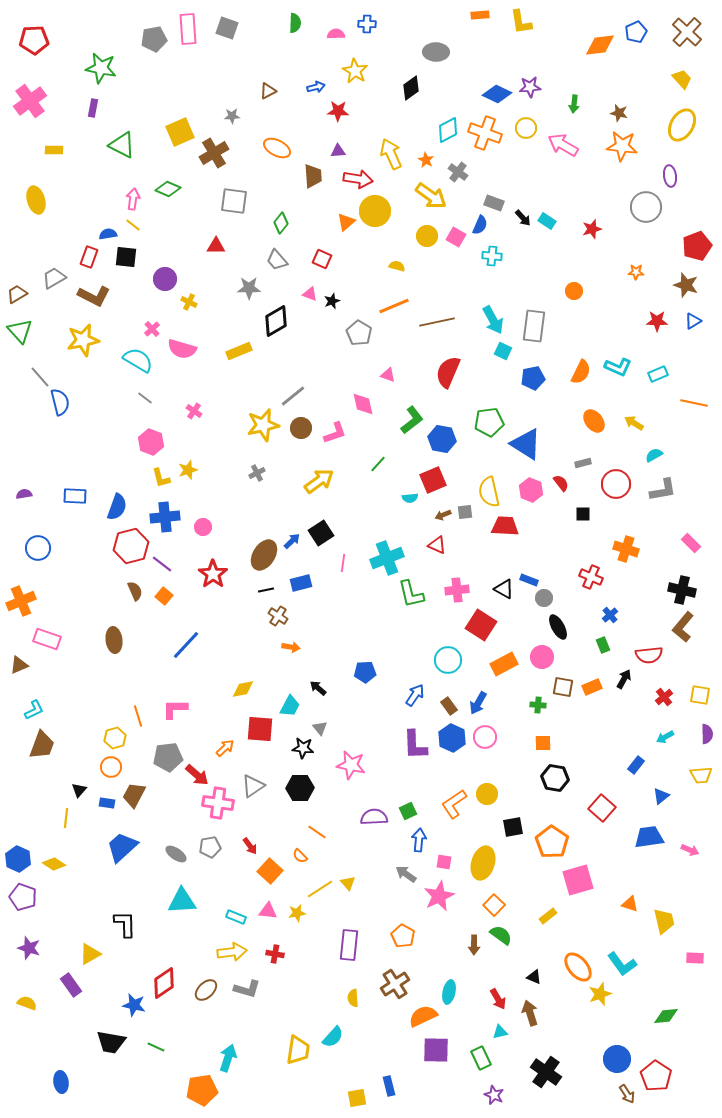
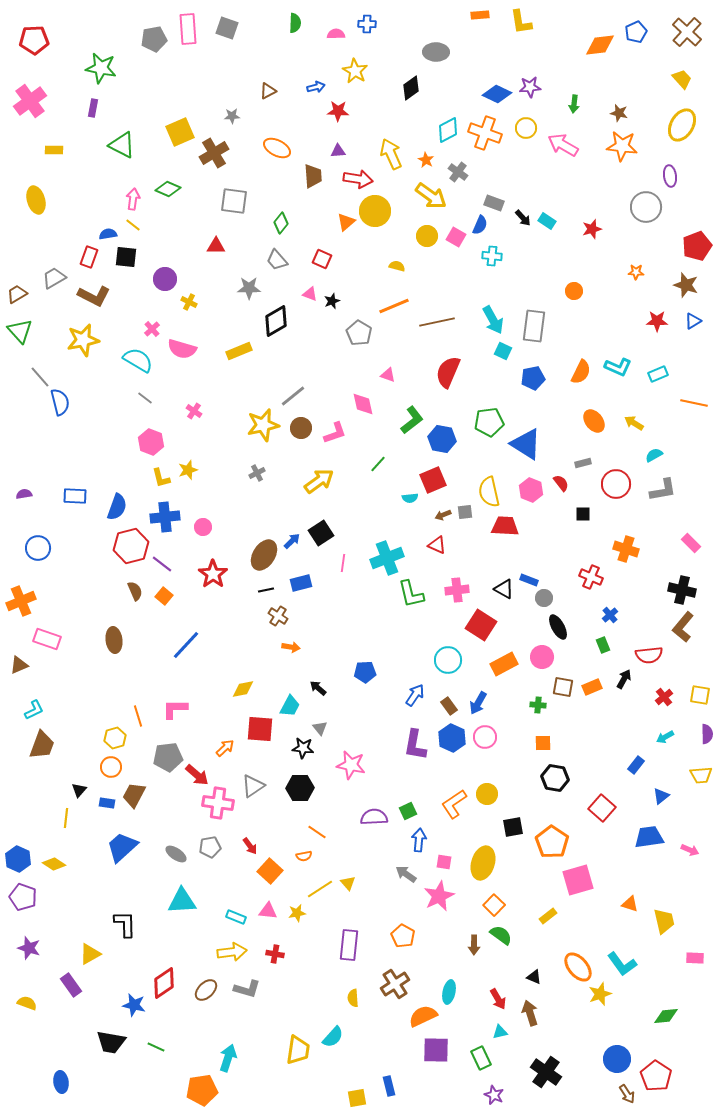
purple L-shape at (415, 745): rotated 12 degrees clockwise
orange semicircle at (300, 856): moved 4 px right; rotated 56 degrees counterclockwise
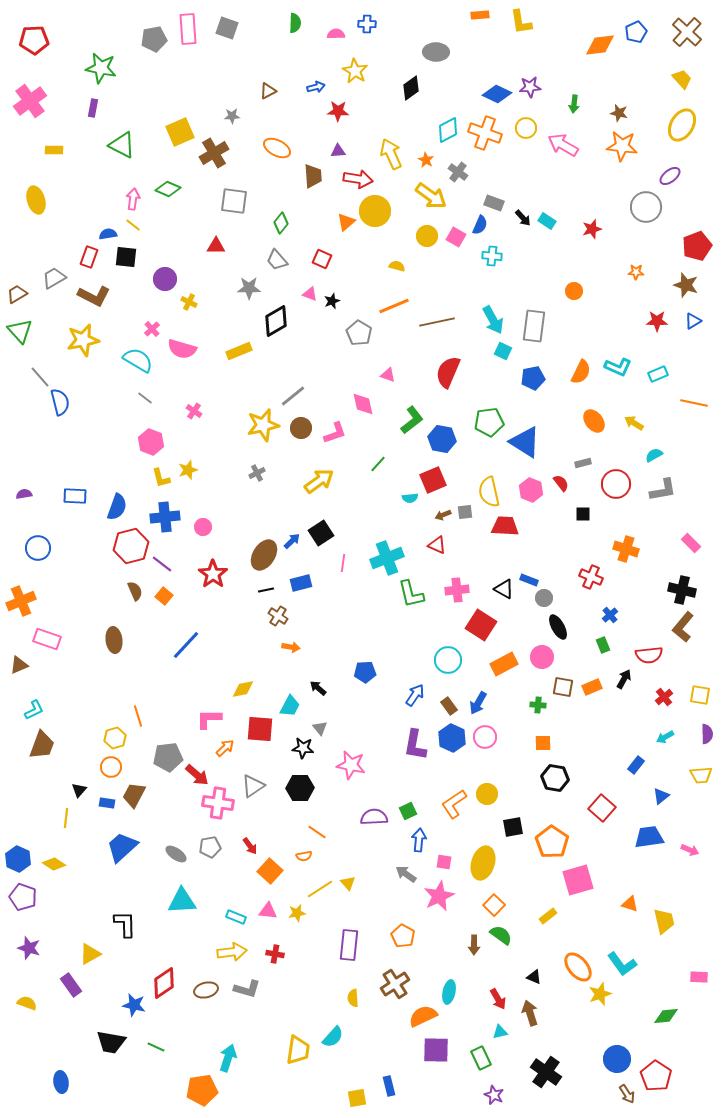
purple ellipse at (670, 176): rotated 60 degrees clockwise
blue triangle at (526, 444): moved 1 px left, 2 px up
pink L-shape at (175, 709): moved 34 px right, 10 px down
pink rectangle at (695, 958): moved 4 px right, 19 px down
brown ellipse at (206, 990): rotated 30 degrees clockwise
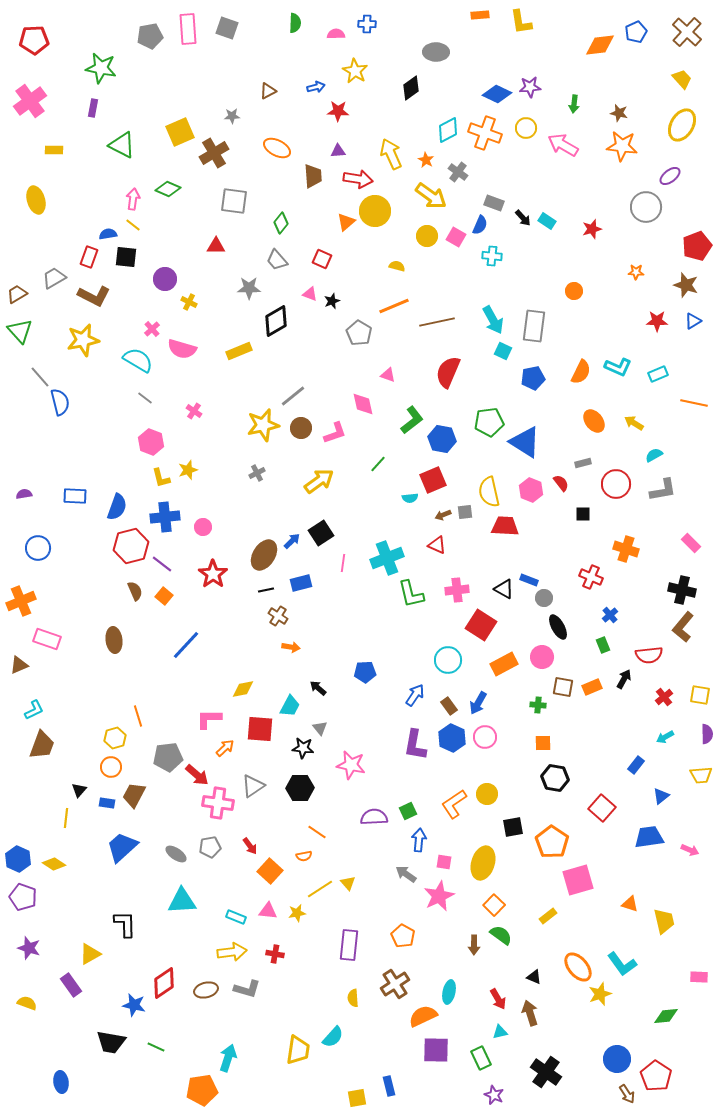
gray pentagon at (154, 39): moved 4 px left, 3 px up
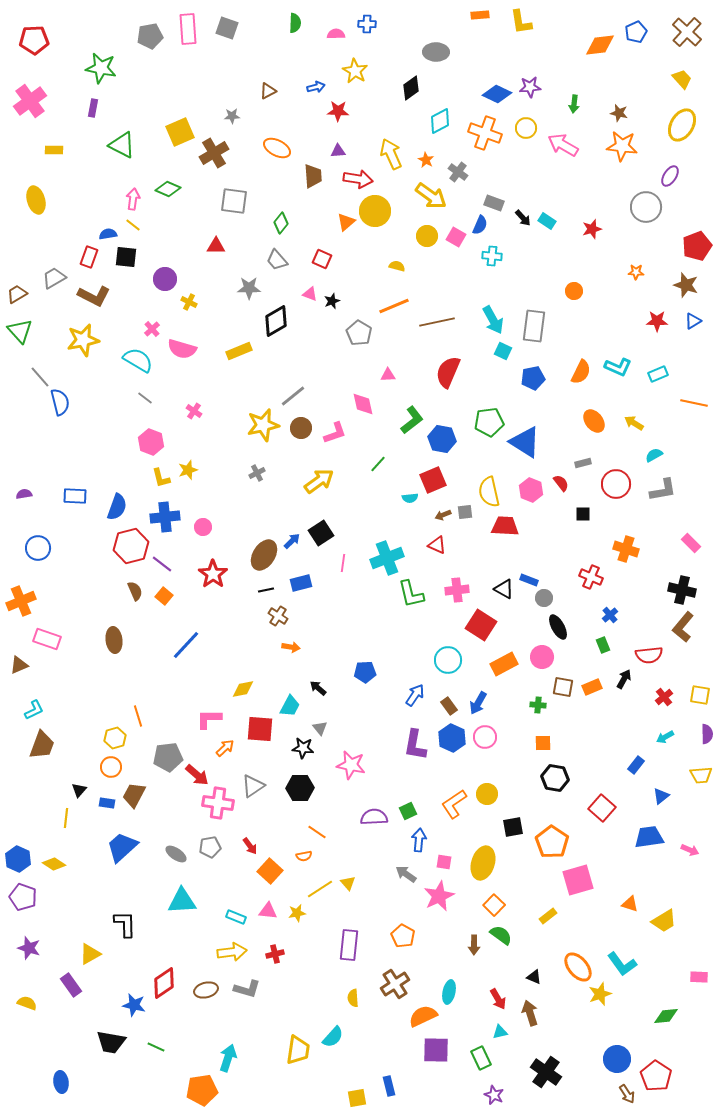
cyan diamond at (448, 130): moved 8 px left, 9 px up
purple ellipse at (670, 176): rotated 20 degrees counterclockwise
pink triangle at (388, 375): rotated 21 degrees counterclockwise
yellow trapezoid at (664, 921): rotated 72 degrees clockwise
red cross at (275, 954): rotated 24 degrees counterclockwise
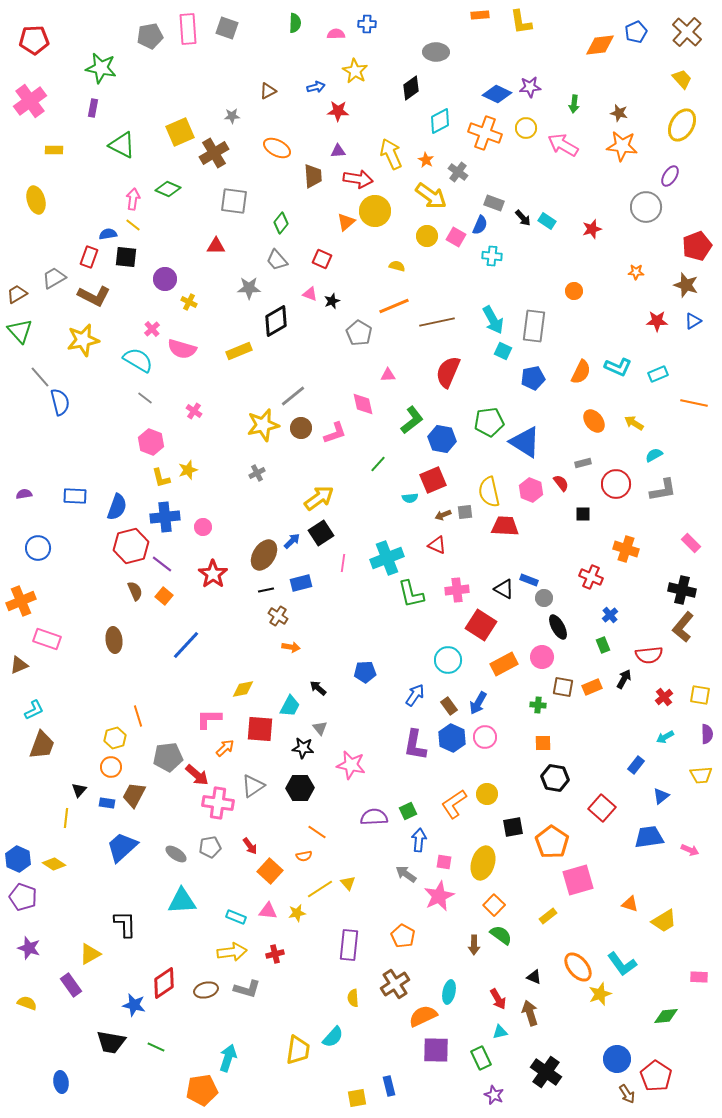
yellow arrow at (319, 481): moved 17 px down
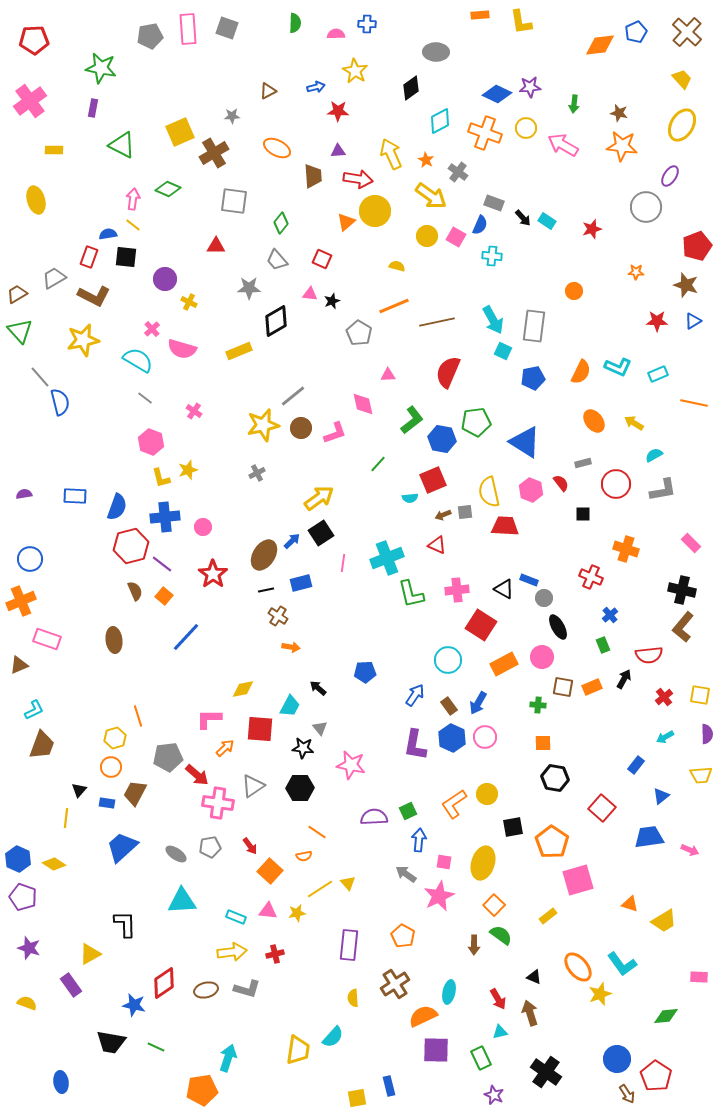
pink triangle at (310, 294): rotated 14 degrees counterclockwise
green pentagon at (489, 422): moved 13 px left
blue circle at (38, 548): moved 8 px left, 11 px down
blue line at (186, 645): moved 8 px up
brown trapezoid at (134, 795): moved 1 px right, 2 px up
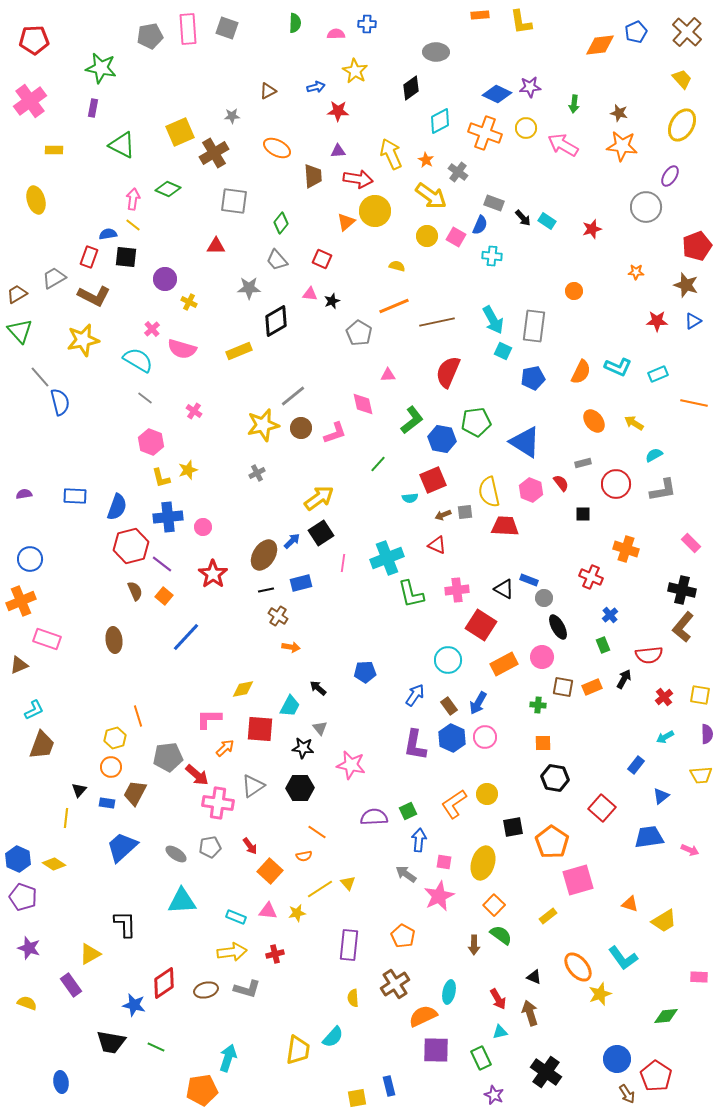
blue cross at (165, 517): moved 3 px right
cyan L-shape at (622, 964): moved 1 px right, 6 px up
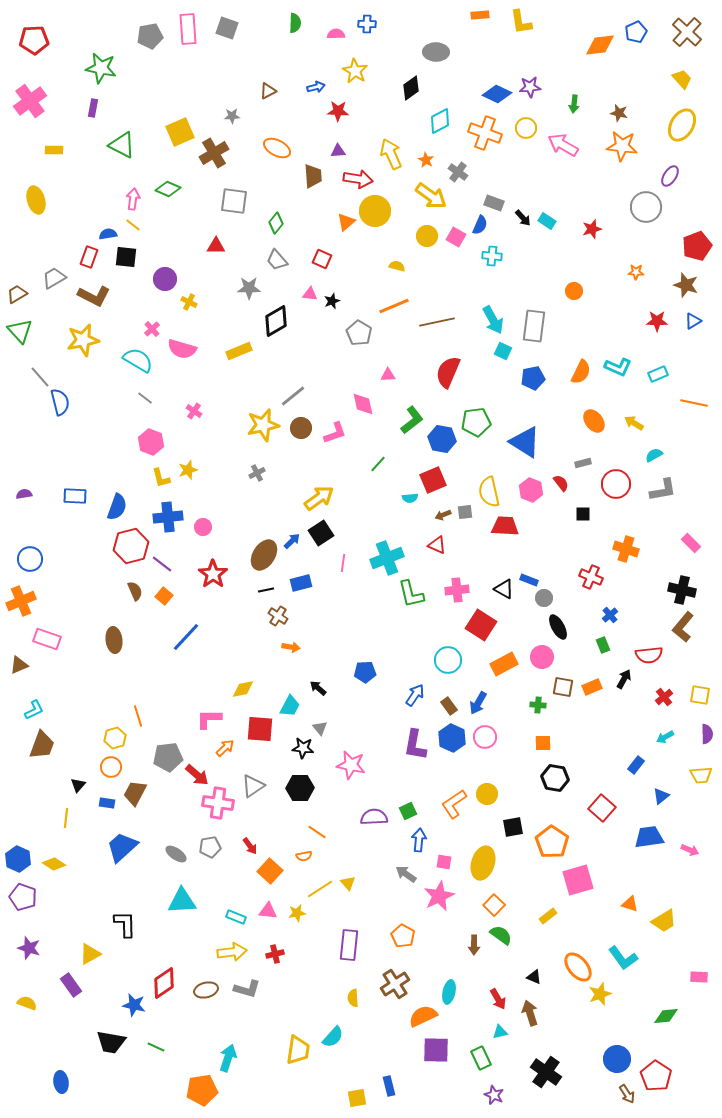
green diamond at (281, 223): moved 5 px left
black triangle at (79, 790): moved 1 px left, 5 px up
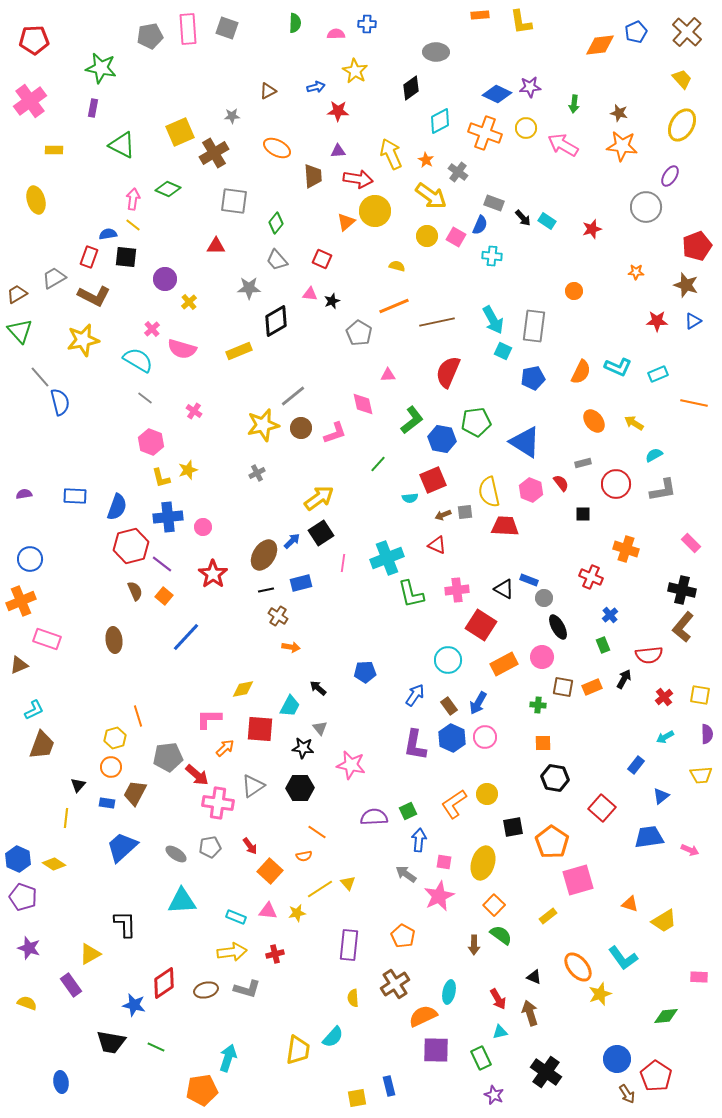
yellow cross at (189, 302): rotated 21 degrees clockwise
